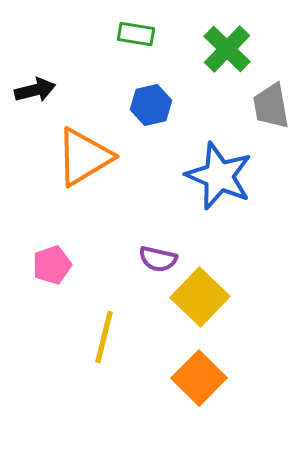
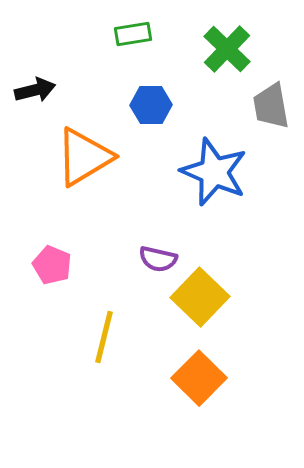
green rectangle: moved 3 px left; rotated 18 degrees counterclockwise
blue hexagon: rotated 12 degrees clockwise
blue star: moved 5 px left, 4 px up
pink pentagon: rotated 30 degrees counterclockwise
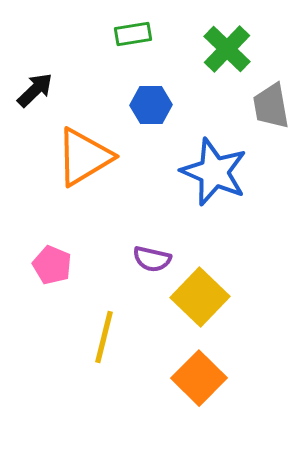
black arrow: rotated 30 degrees counterclockwise
purple semicircle: moved 6 px left
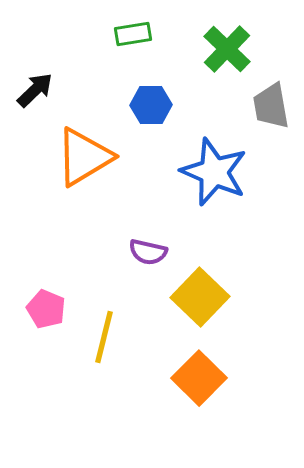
purple semicircle: moved 4 px left, 7 px up
pink pentagon: moved 6 px left, 44 px down
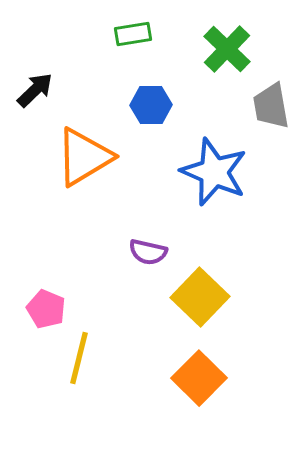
yellow line: moved 25 px left, 21 px down
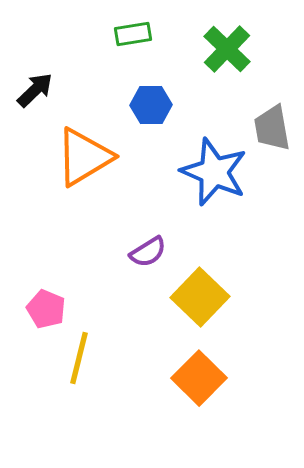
gray trapezoid: moved 1 px right, 22 px down
purple semicircle: rotated 45 degrees counterclockwise
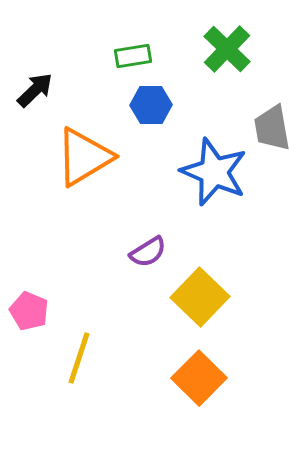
green rectangle: moved 22 px down
pink pentagon: moved 17 px left, 2 px down
yellow line: rotated 4 degrees clockwise
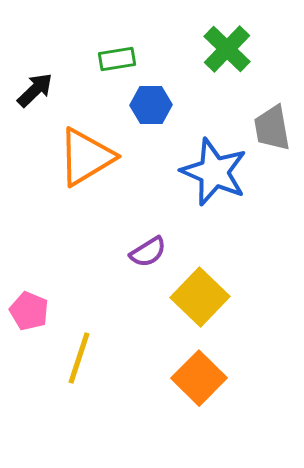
green rectangle: moved 16 px left, 3 px down
orange triangle: moved 2 px right
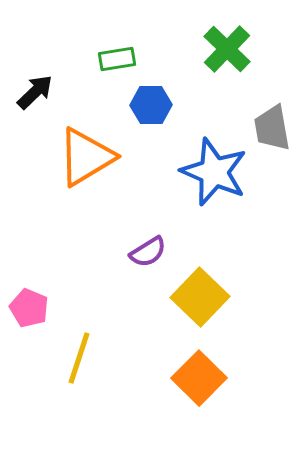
black arrow: moved 2 px down
pink pentagon: moved 3 px up
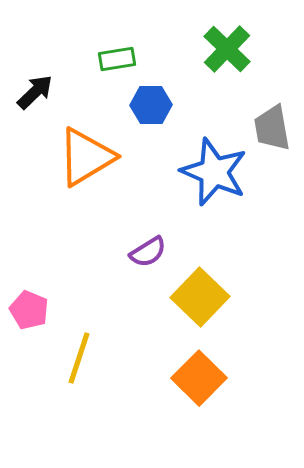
pink pentagon: moved 2 px down
